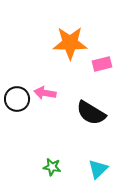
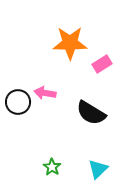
pink rectangle: rotated 18 degrees counterclockwise
black circle: moved 1 px right, 3 px down
green star: rotated 24 degrees clockwise
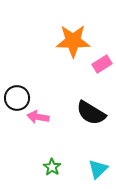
orange star: moved 3 px right, 2 px up
pink arrow: moved 7 px left, 24 px down
black circle: moved 1 px left, 4 px up
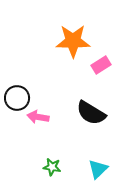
pink rectangle: moved 1 px left, 1 px down
green star: rotated 24 degrees counterclockwise
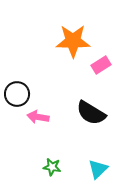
black circle: moved 4 px up
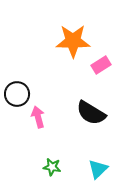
pink arrow: rotated 65 degrees clockwise
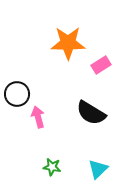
orange star: moved 5 px left, 2 px down
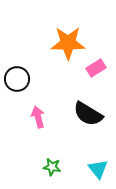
pink rectangle: moved 5 px left, 3 px down
black circle: moved 15 px up
black semicircle: moved 3 px left, 1 px down
cyan triangle: rotated 25 degrees counterclockwise
